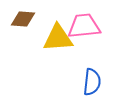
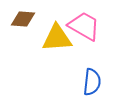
pink trapezoid: rotated 36 degrees clockwise
yellow triangle: moved 1 px left
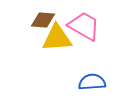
brown diamond: moved 20 px right, 1 px down
blue semicircle: rotated 100 degrees counterclockwise
